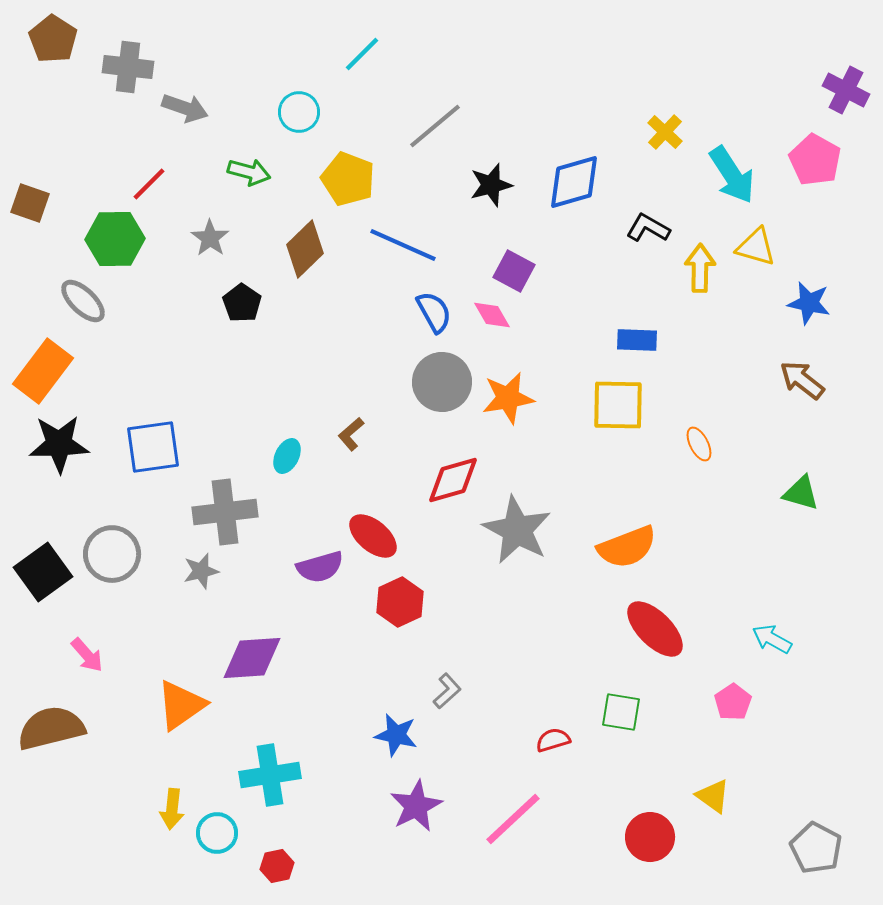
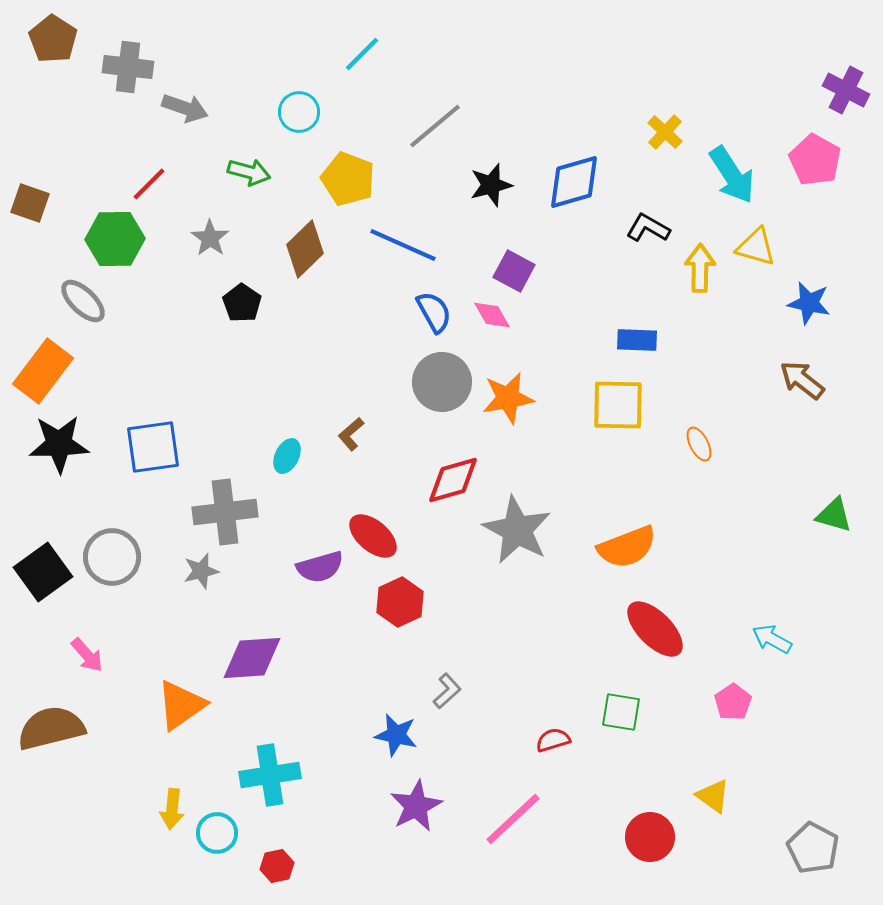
green triangle at (801, 493): moved 33 px right, 22 px down
gray circle at (112, 554): moved 3 px down
gray pentagon at (816, 848): moved 3 px left
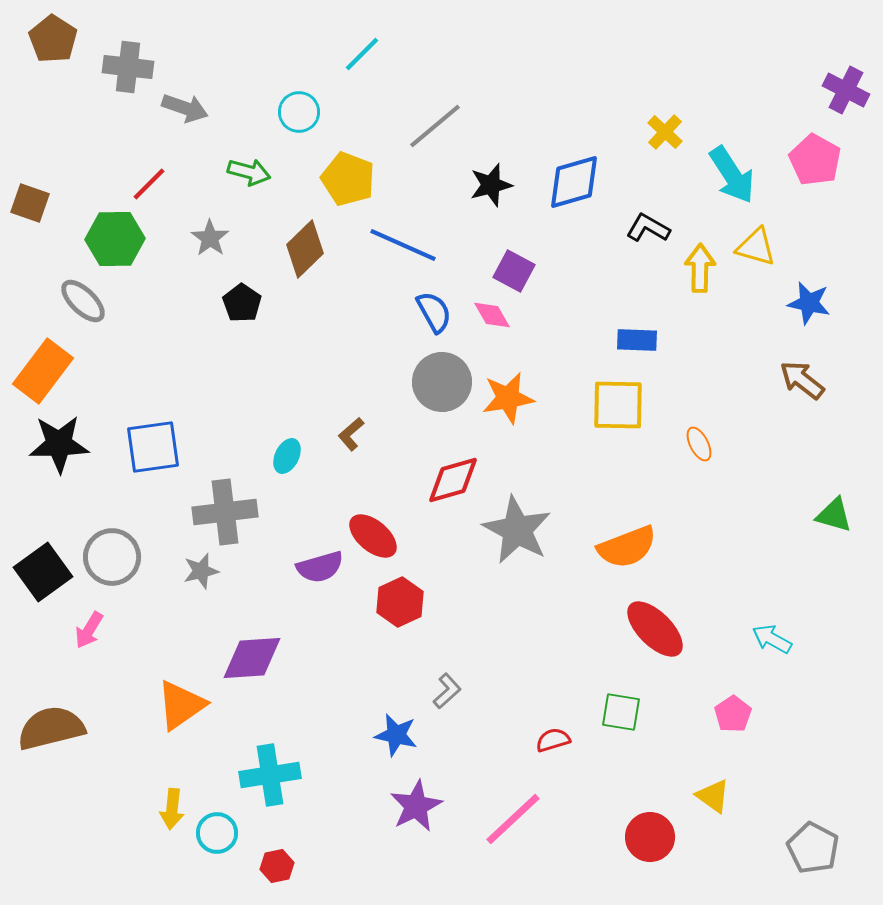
pink arrow at (87, 655): moved 2 px right, 25 px up; rotated 72 degrees clockwise
pink pentagon at (733, 702): moved 12 px down
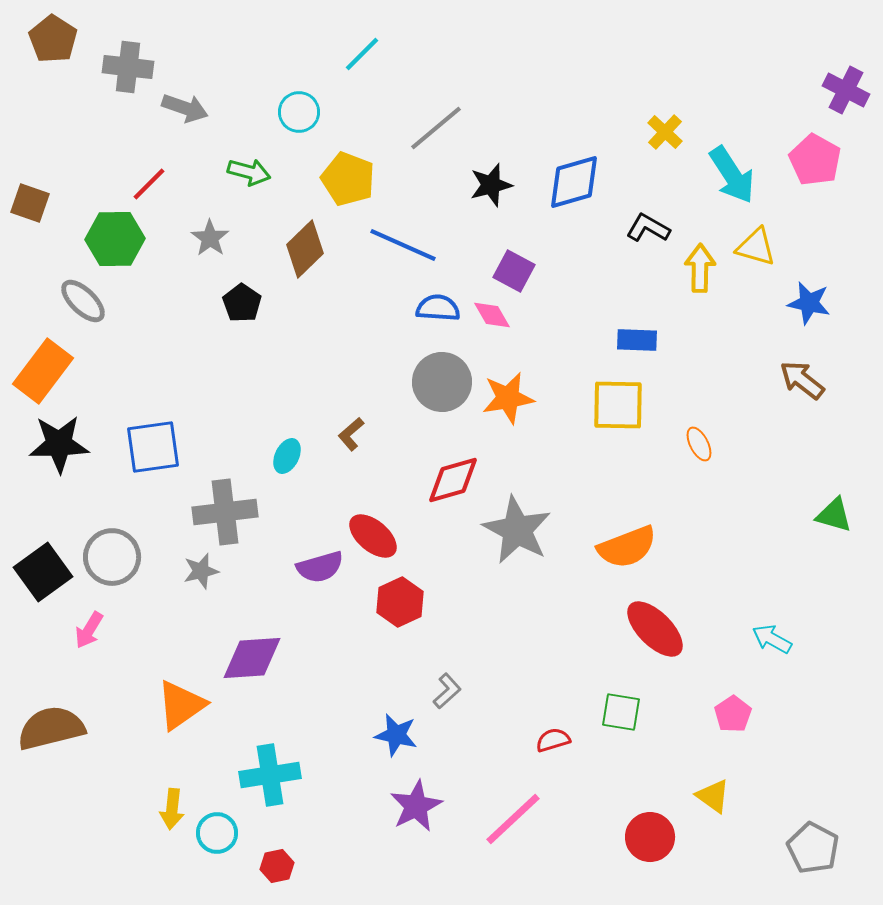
gray line at (435, 126): moved 1 px right, 2 px down
blue semicircle at (434, 312): moved 4 px right, 4 px up; rotated 57 degrees counterclockwise
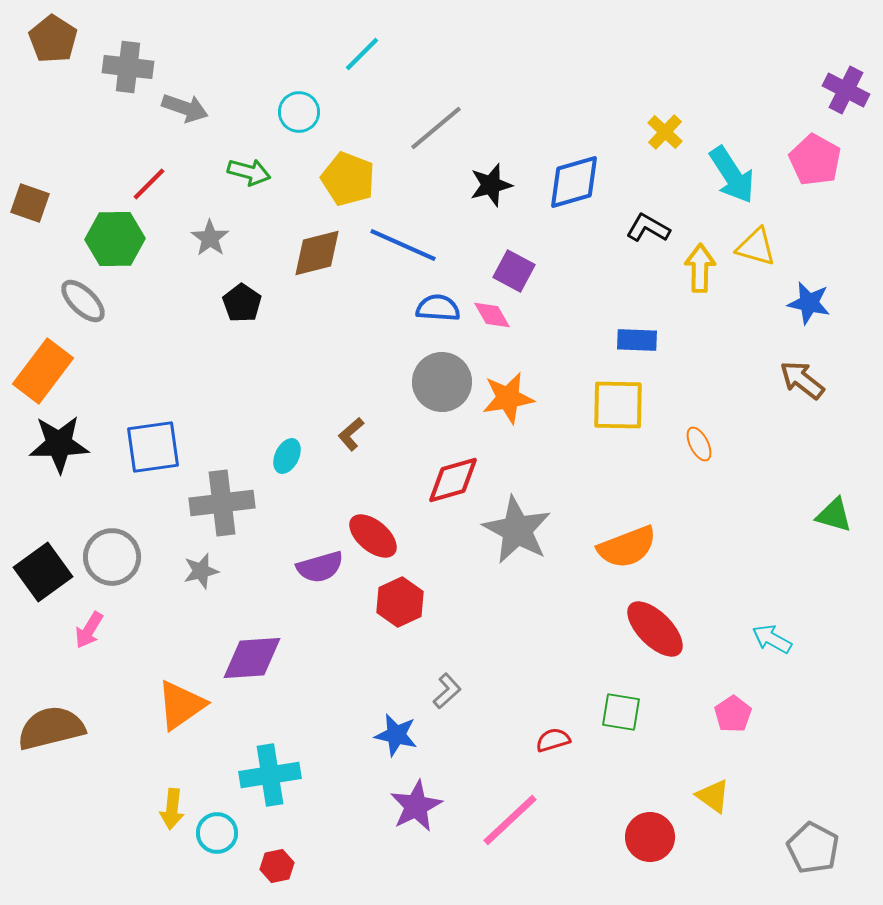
brown diamond at (305, 249): moved 12 px right, 4 px down; rotated 30 degrees clockwise
gray cross at (225, 512): moved 3 px left, 9 px up
pink line at (513, 819): moved 3 px left, 1 px down
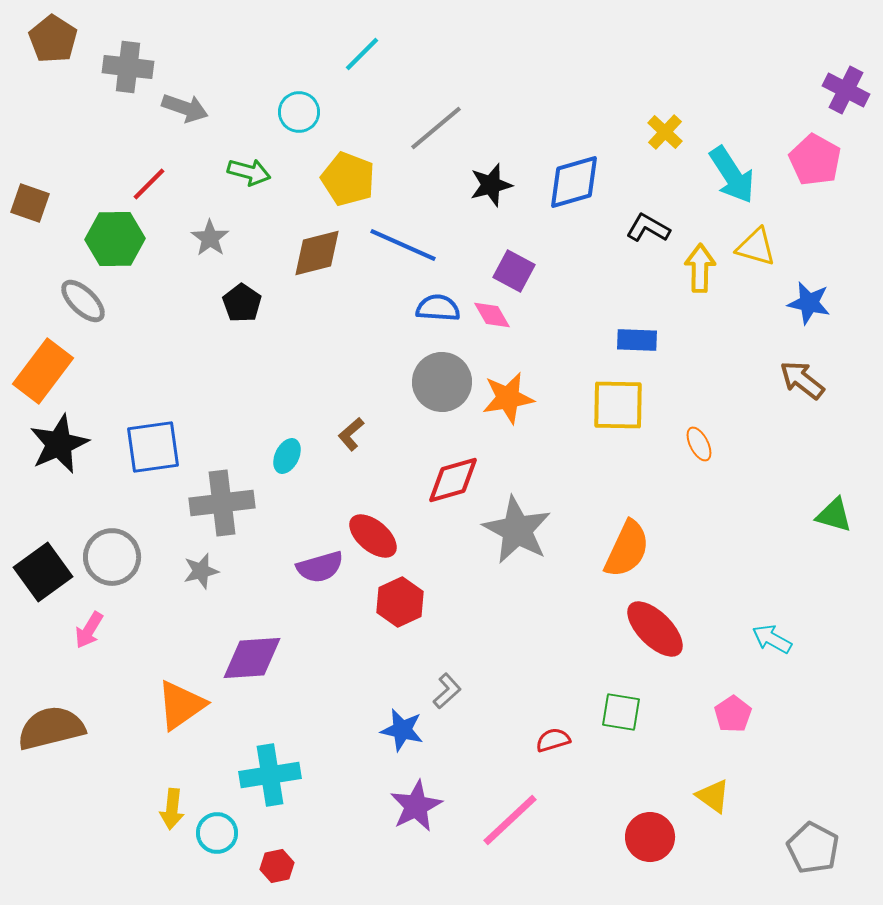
black star at (59, 444): rotated 22 degrees counterclockwise
orange semicircle at (627, 547): moved 2 px down; rotated 44 degrees counterclockwise
blue star at (396, 735): moved 6 px right, 5 px up
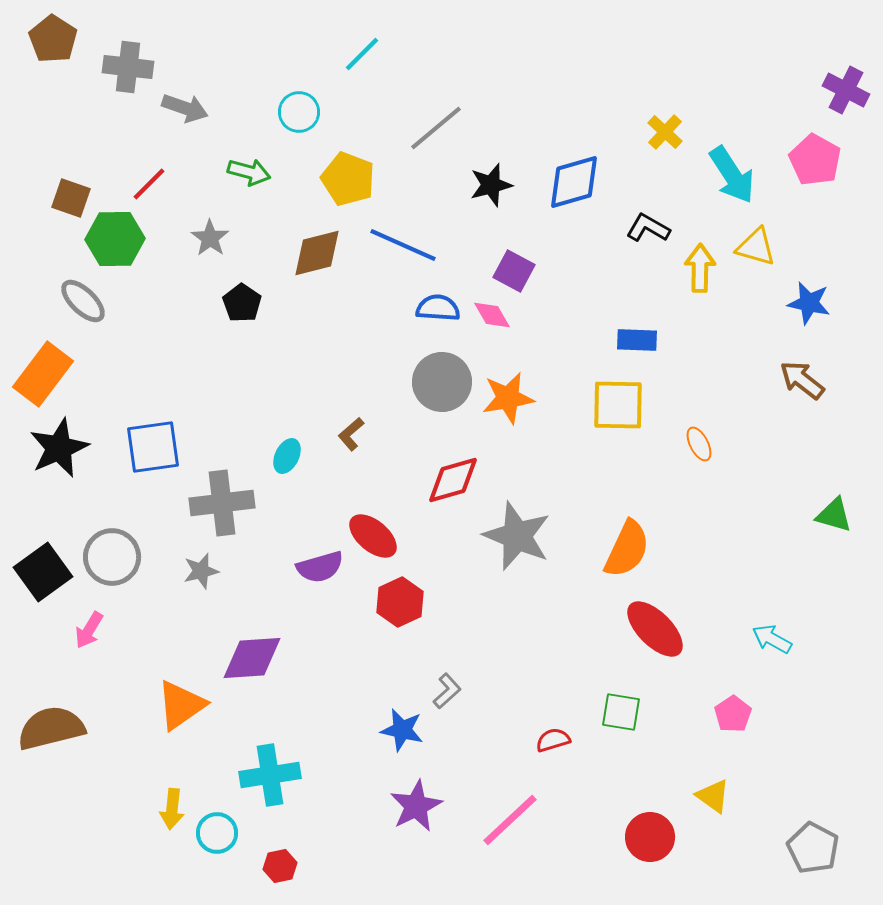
brown square at (30, 203): moved 41 px right, 5 px up
orange rectangle at (43, 371): moved 3 px down
black star at (59, 444): moved 4 px down
gray star at (517, 530): moved 6 px down; rotated 6 degrees counterclockwise
red hexagon at (277, 866): moved 3 px right
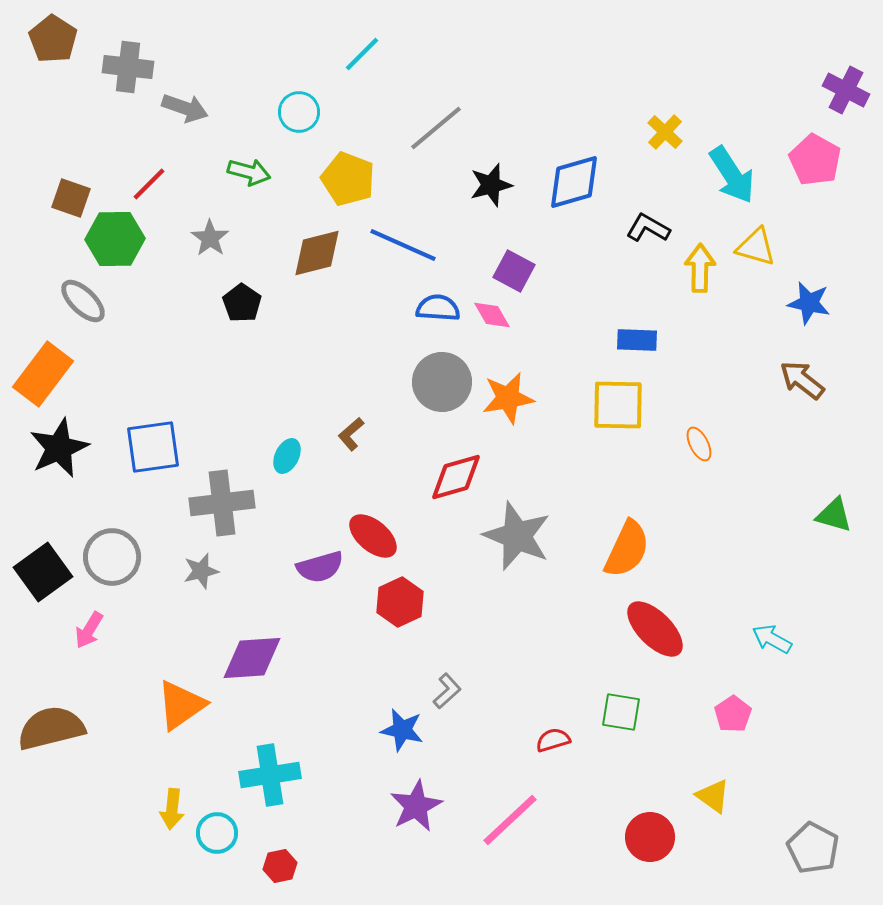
red diamond at (453, 480): moved 3 px right, 3 px up
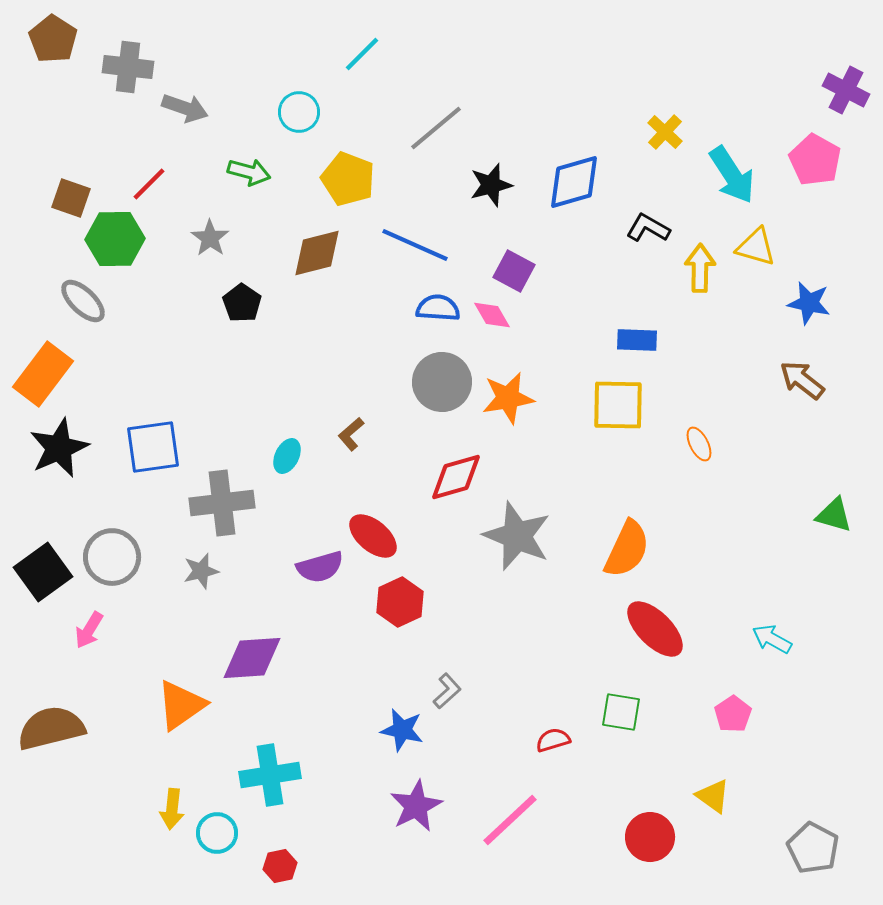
blue line at (403, 245): moved 12 px right
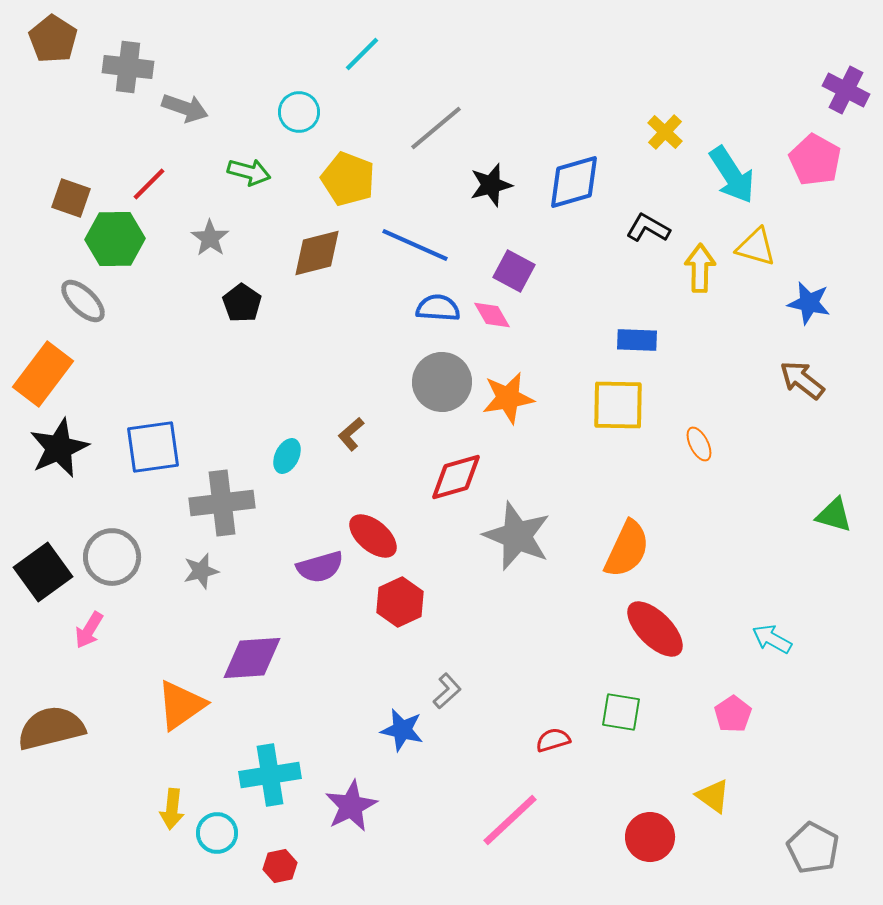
purple star at (416, 806): moved 65 px left
